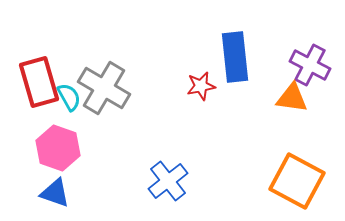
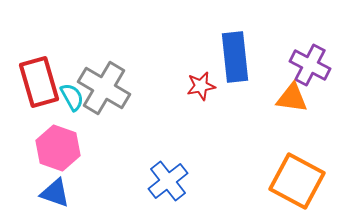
cyan semicircle: moved 3 px right
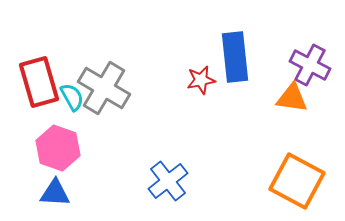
red star: moved 6 px up
blue triangle: rotated 16 degrees counterclockwise
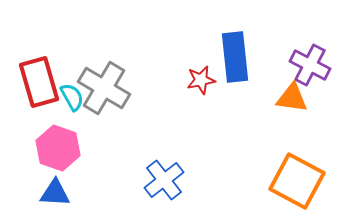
blue cross: moved 4 px left, 1 px up
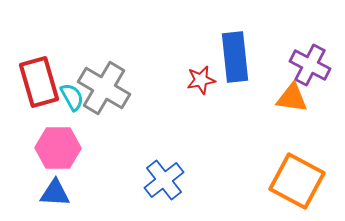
pink hexagon: rotated 18 degrees counterclockwise
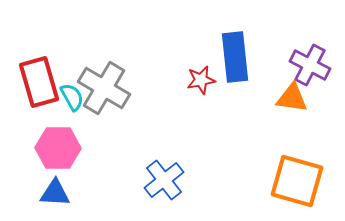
orange square: rotated 12 degrees counterclockwise
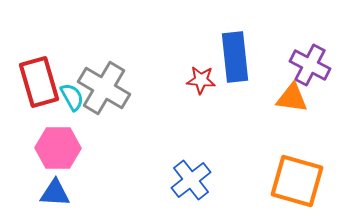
red star: rotated 16 degrees clockwise
blue cross: moved 27 px right
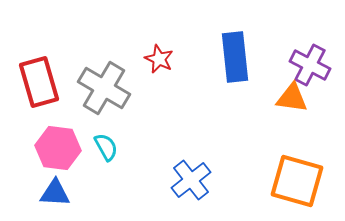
red star: moved 42 px left, 21 px up; rotated 20 degrees clockwise
cyan semicircle: moved 34 px right, 50 px down
pink hexagon: rotated 6 degrees clockwise
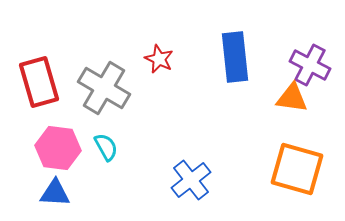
orange square: moved 12 px up
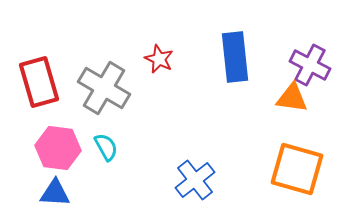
blue cross: moved 4 px right
